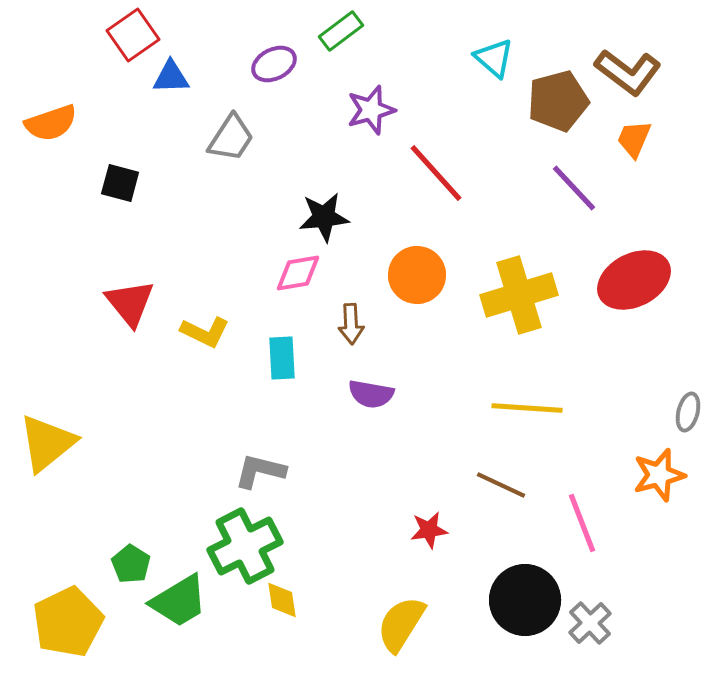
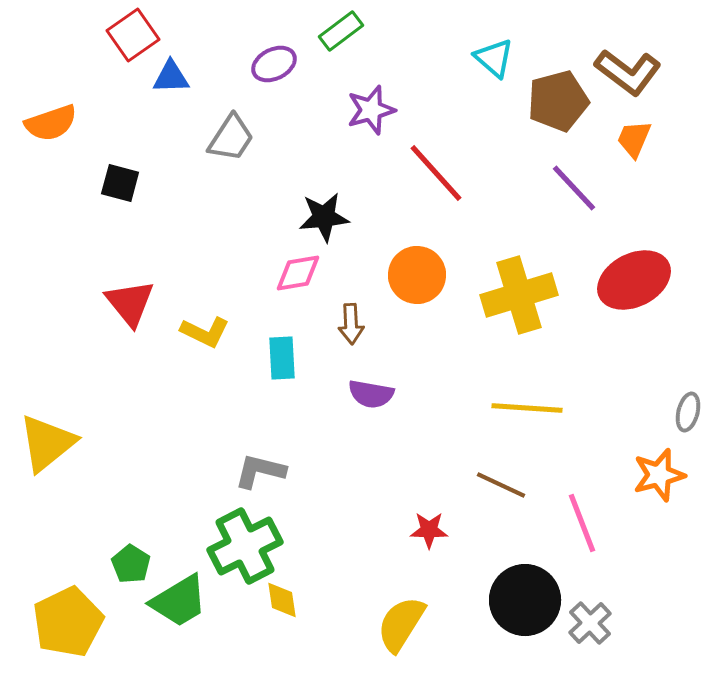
red star: rotated 9 degrees clockwise
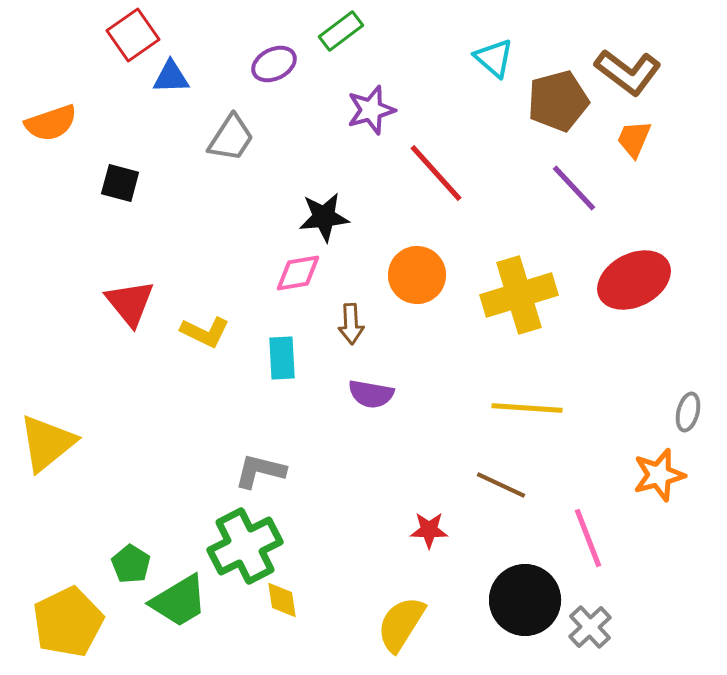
pink line: moved 6 px right, 15 px down
gray cross: moved 4 px down
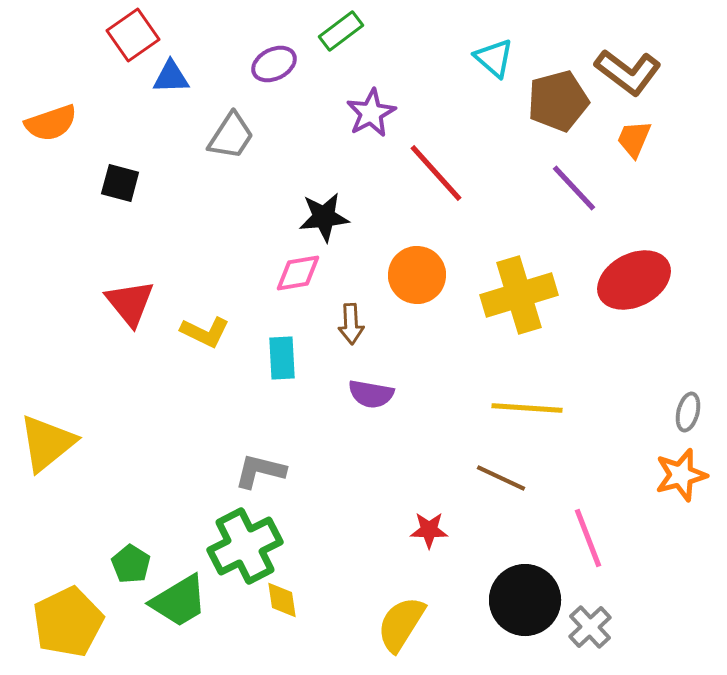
purple star: moved 3 px down; rotated 12 degrees counterclockwise
gray trapezoid: moved 2 px up
orange star: moved 22 px right
brown line: moved 7 px up
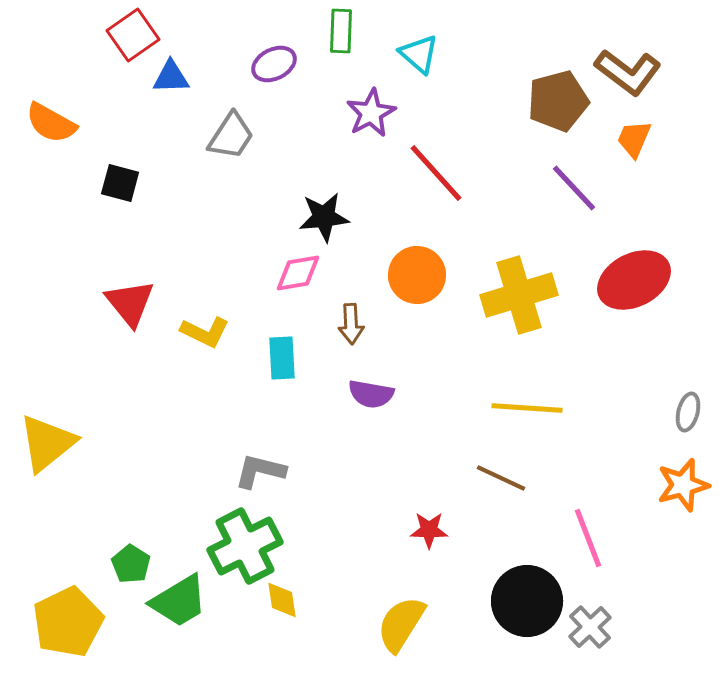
green rectangle: rotated 51 degrees counterclockwise
cyan triangle: moved 75 px left, 4 px up
orange semicircle: rotated 48 degrees clockwise
orange star: moved 2 px right, 10 px down
black circle: moved 2 px right, 1 px down
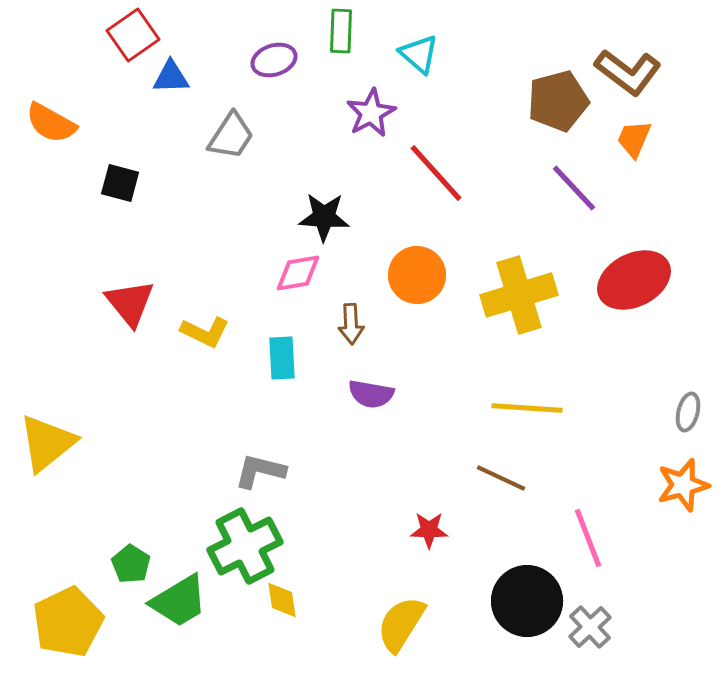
purple ellipse: moved 4 px up; rotated 9 degrees clockwise
black star: rotated 9 degrees clockwise
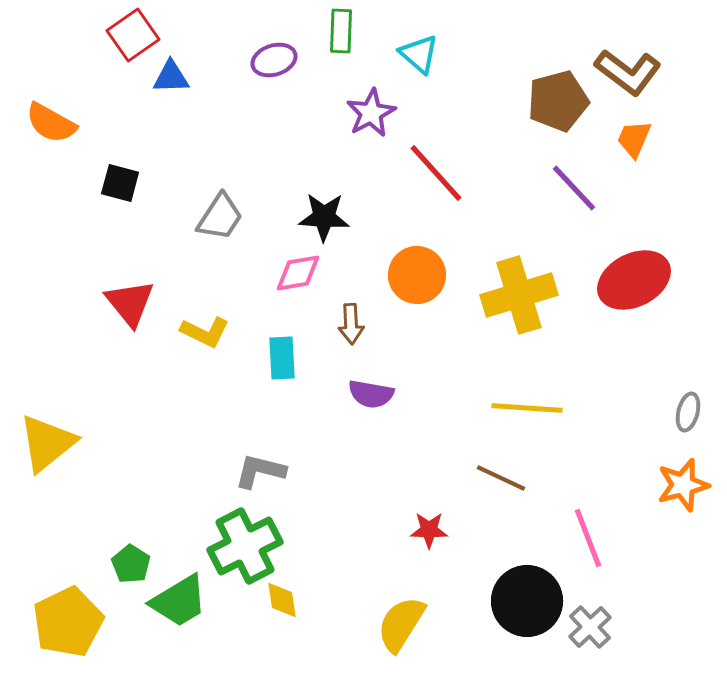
gray trapezoid: moved 11 px left, 81 px down
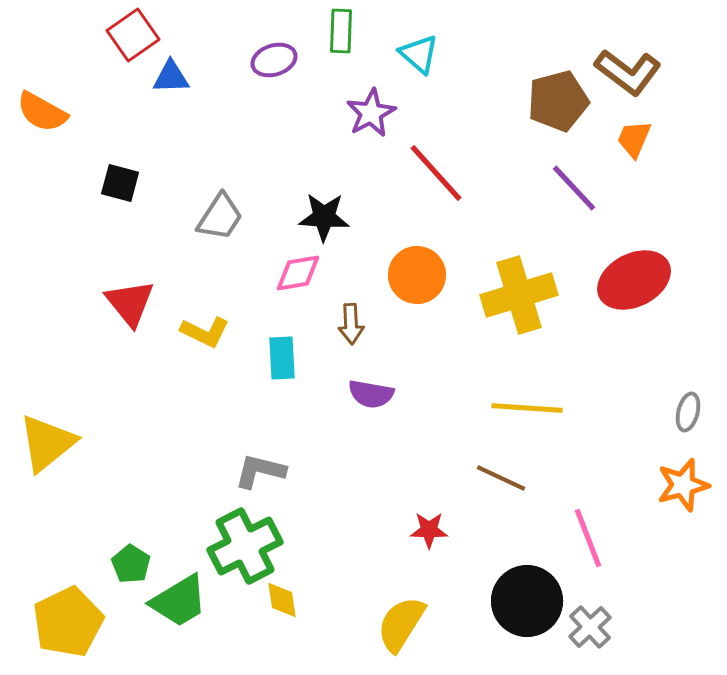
orange semicircle: moved 9 px left, 11 px up
